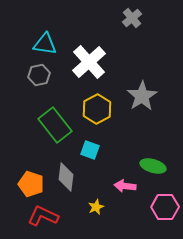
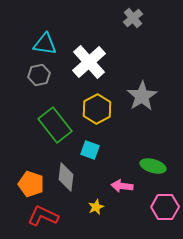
gray cross: moved 1 px right
pink arrow: moved 3 px left
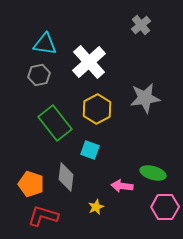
gray cross: moved 8 px right, 7 px down
gray star: moved 3 px right, 2 px down; rotated 24 degrees clockwise
green rectangle: moved 2 px up
green ellipse: moved 7 px down
red L-shape: rotated 8 degrees counterclockwise
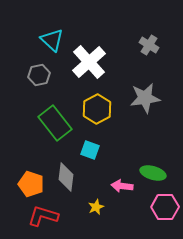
gray cross: moved 8 px right, 20 px down; rotated 18 degrees counterclockwise
cyan triangle: moved 7 px right, 4 px up; rotated 35 degrees clockwise
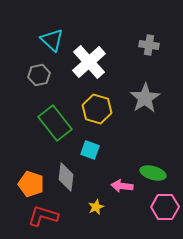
gray cross: rotated 24 degrees counterclockwise
gray star: rotated 24 degrees counterclockwise
yellow hexagon: rotated 16 degrees counterclockwise
